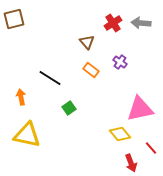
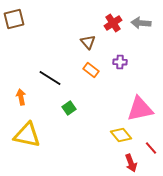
brown triangle: moved 1 px right
purple cross: rotated 32 degrees counterclockwise
yellow diamond: moved 1 px right, 1 px down
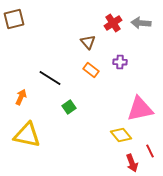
orange arrow: rotated 35 degrees clockwise
green square: moved 1 px up
red line: moved 1 px left, 3 px down; rotated 16 degrees clockwise
red arrow: moved 1 px right
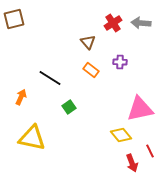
yellow triangle: moved 5 px right, 3 px down
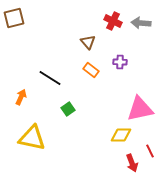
brown square: moved 1 px up
red cross: moved 2 px up; rotated 30 degrees counterclockwise
green square: moved 1 px left, 2 px down
yellow diamond: rotated 50 degrees counterclockwise
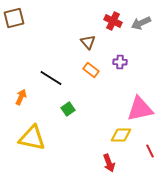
gray arrow: rotated 30 degrees counterclockwise
black line: moved 1 px right
red arrow: moved 23 px left
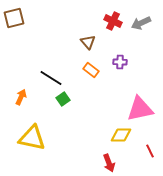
green square: moved 5 px left, 10 px up
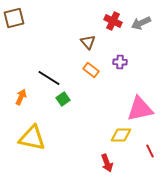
black line: moved 2 px left
red arrow: moved 2 px left
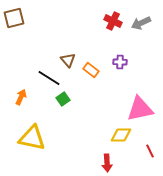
brown triangle: moved 20 px left, 18 px down
red arrow: rotated 18 degrees clockwise
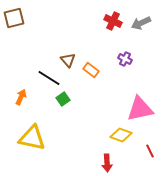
purple cross: moved 5 px right, 3 px up; rotated 24 degrees clockwise
yellow diamond: rotated 20 degrees clockwise
